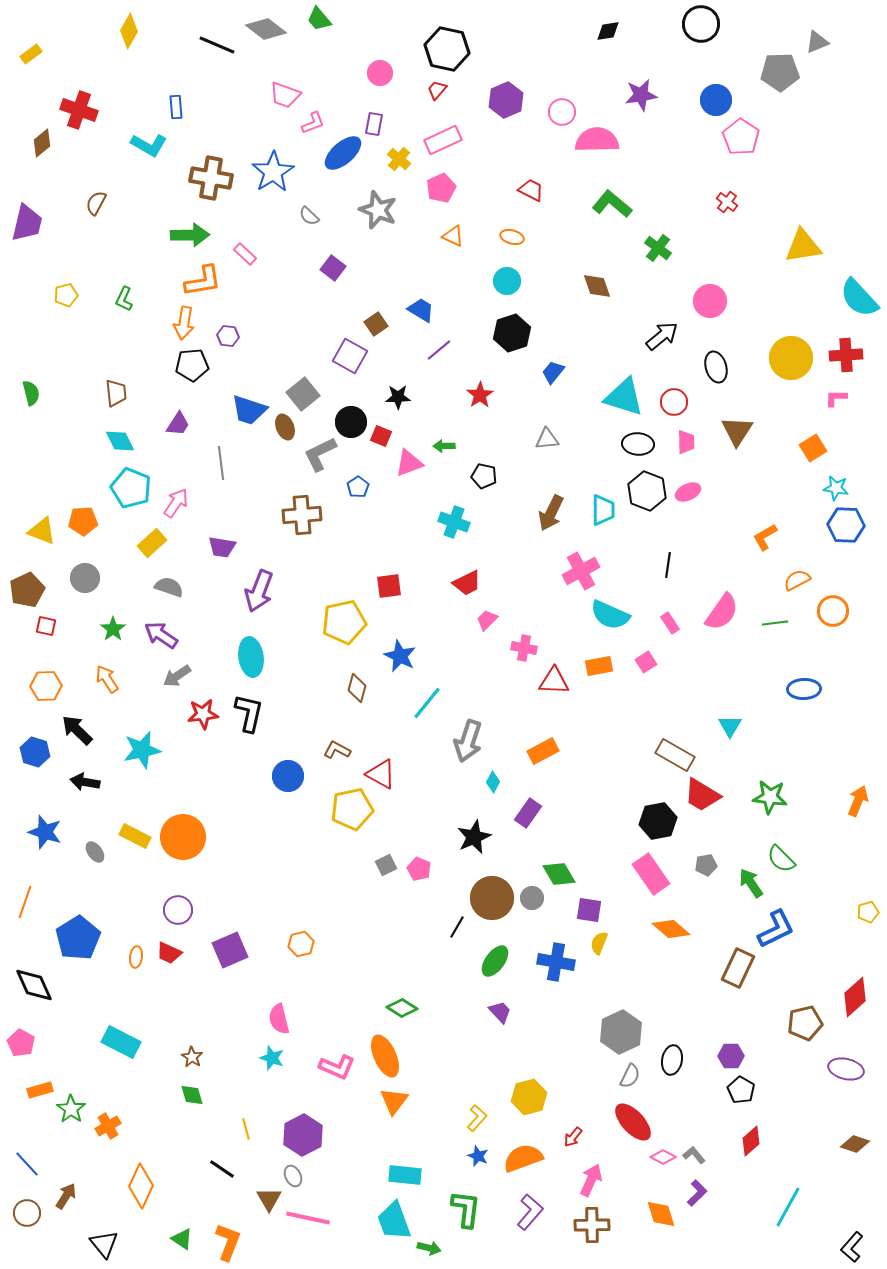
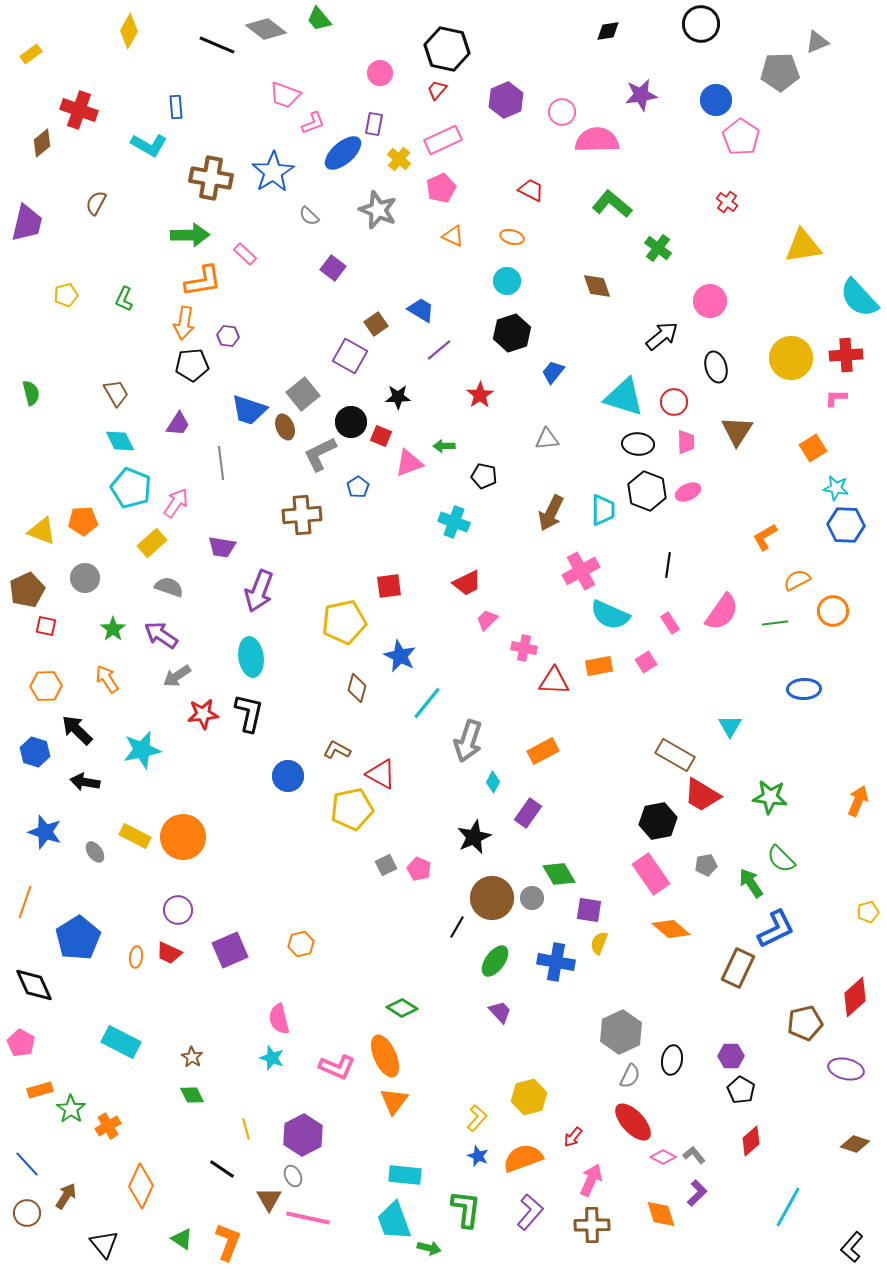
brown trapezoid at (116, 393): rotated 24 degrees counterclockwise
green diamond at (192, 1095): rotated 10 degrees counterclockwise
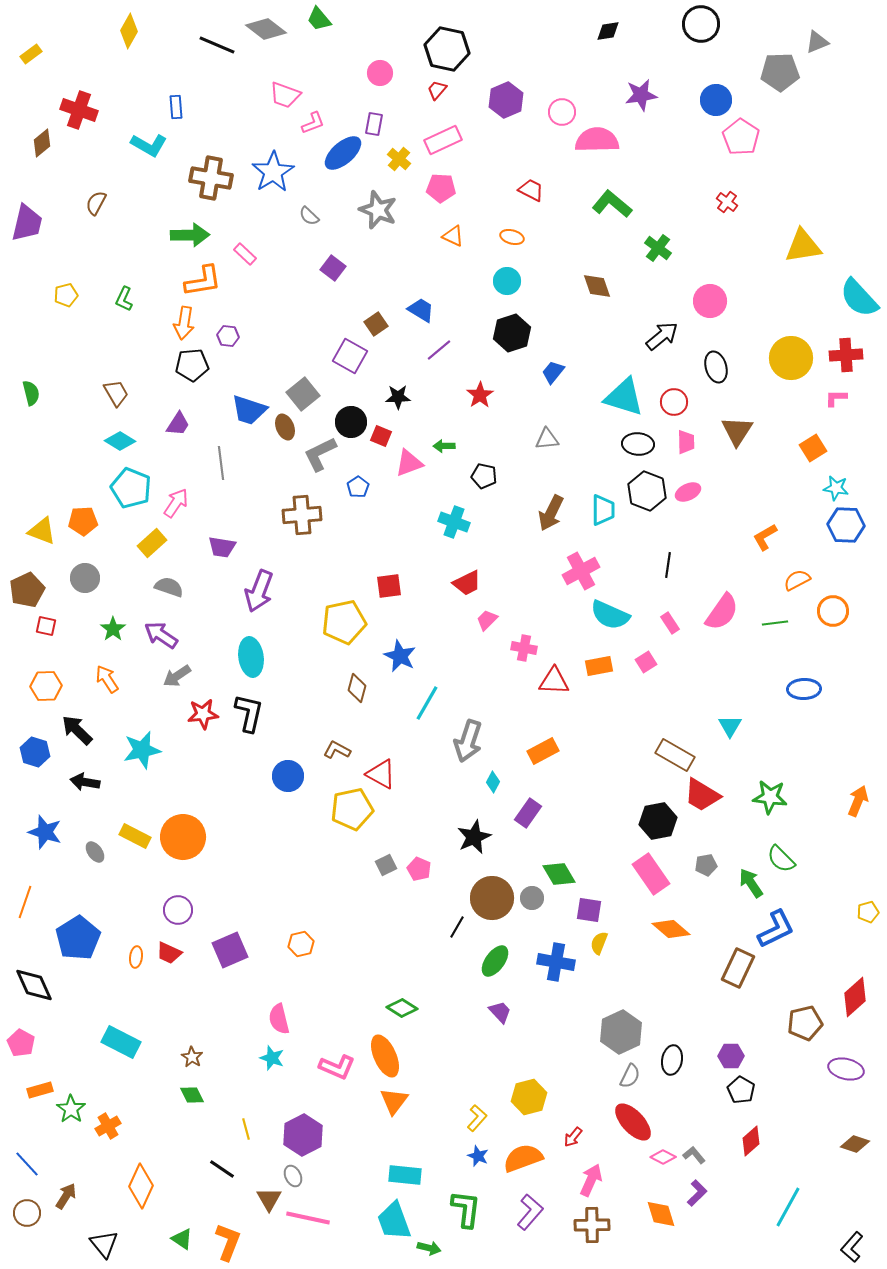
pink pentagon at (441, 188): rotated 28 degrees clockwise
cyan diamond at (120, 441): rotated 32 degrees counterclockwise
cyan line at (427, 703): rotated 9 degrees counterclockwise
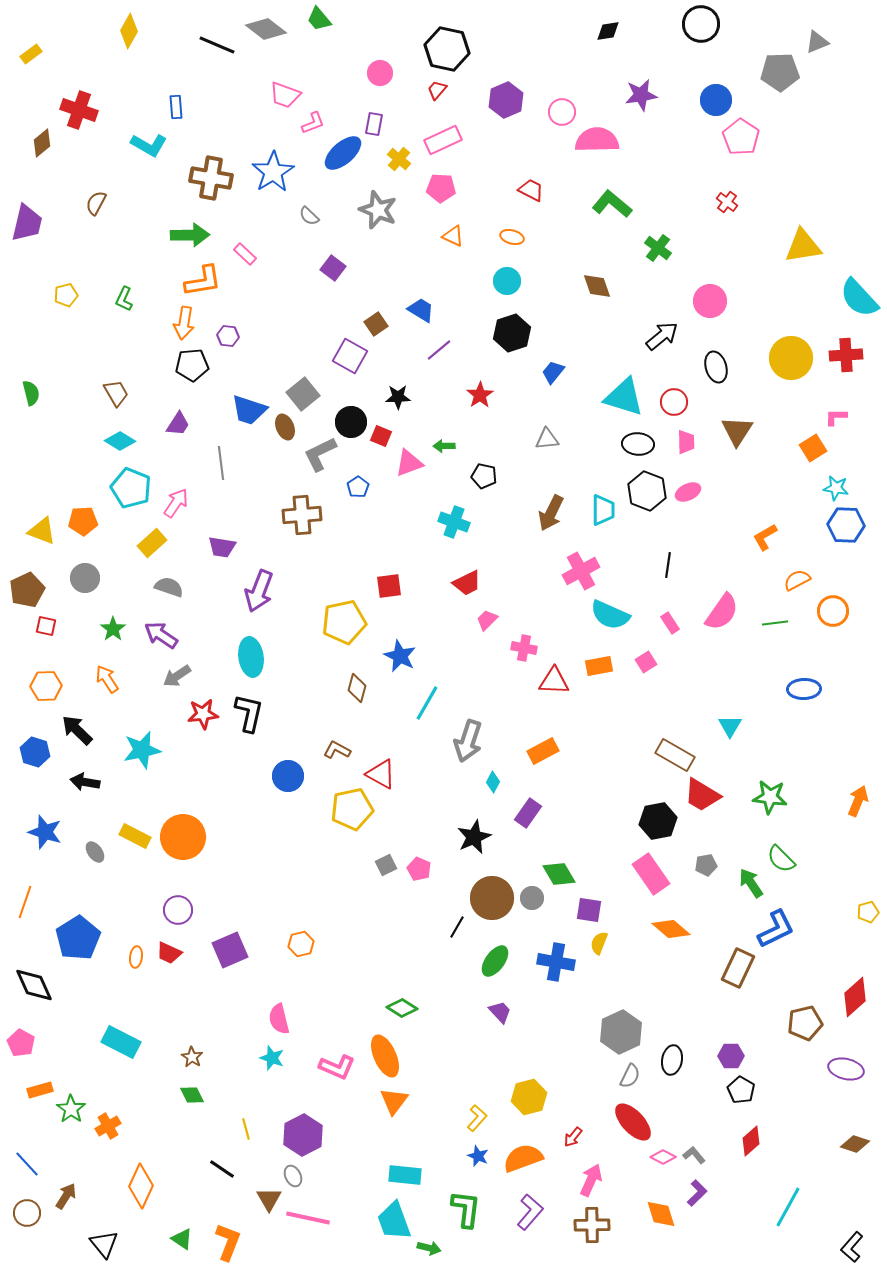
pink L-shape at (836, 398): moved 19 px down
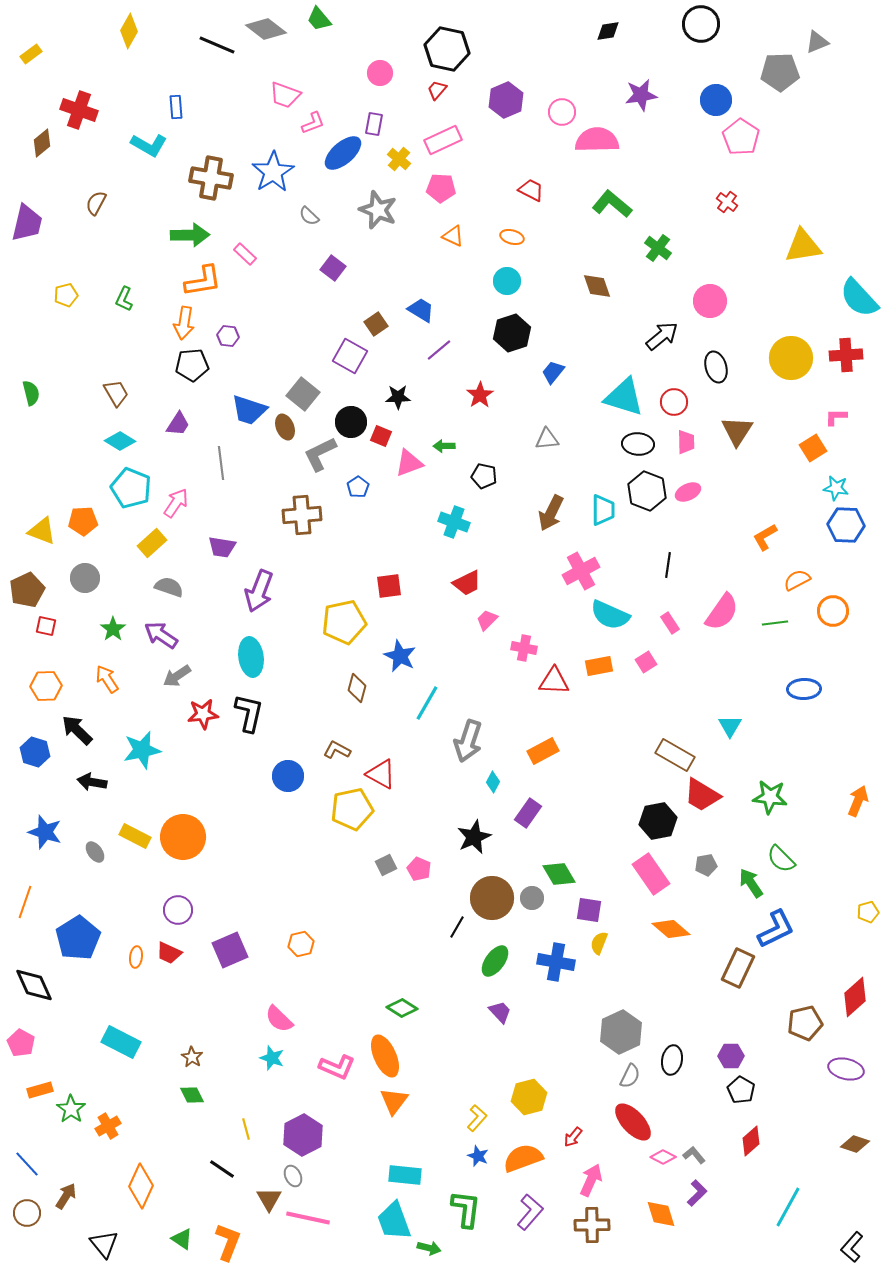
gray square at (303, 394): rotated 12 degrees counterclockwise
black arrow at (85, 782): moved 7 px right
pink semicircle at (279, 1019): rotated 32 degrees counterclockwise
